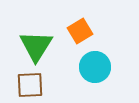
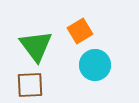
green triangle: rotated 9 degrees counterclockwise
cyan circle: moved 2 px up
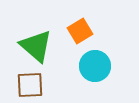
green triangle: rotated 12 degrees counterclockwise
cyan circle: moved 1 px down
